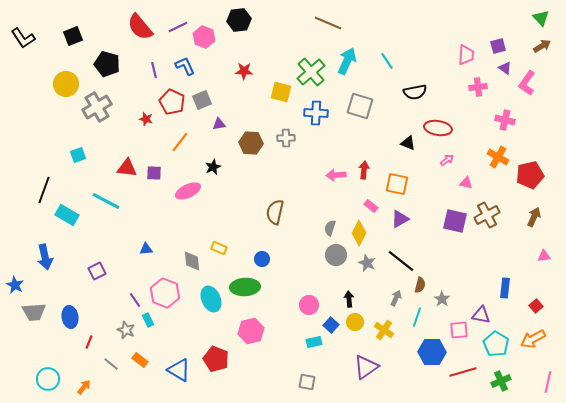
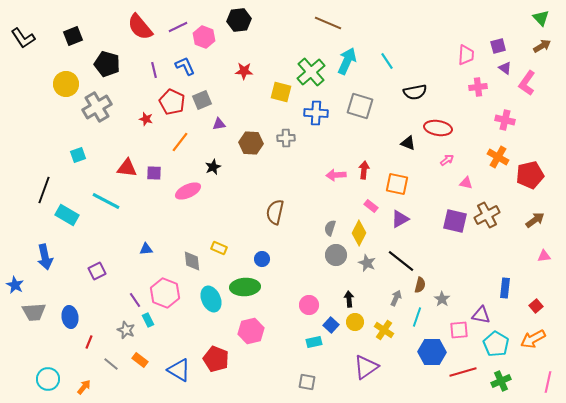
brown arrow at (534, 217): moved 1 px right, 3 px down; rotated 30 degrees clockwise
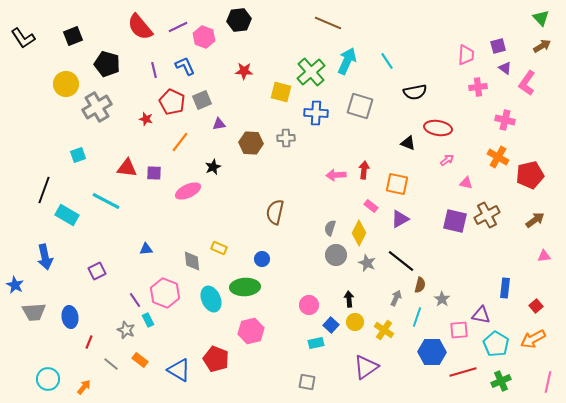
cyan rectangle at (314, 342): moved 2 px right, 1 px down
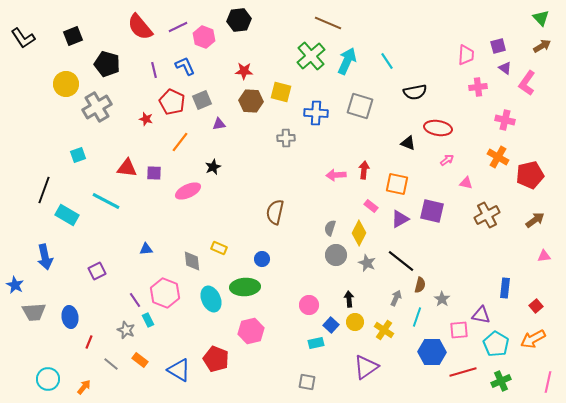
green cross at (311, 72): moved 16 px up
brown hexagon at (251, 143): moved 42 px up
purple square at (455, 221): moved 23 px left, 10 px up
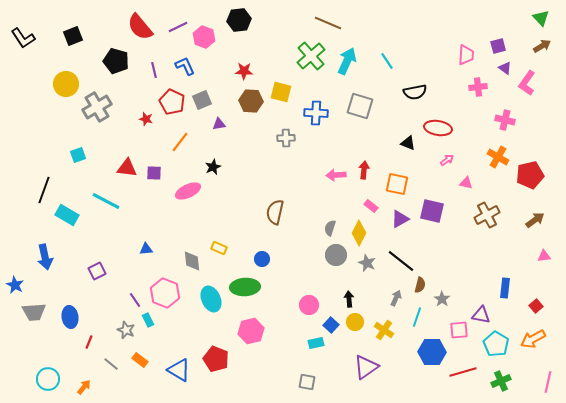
black pentagon at (107, 64): moved 9 px right, 3 px up
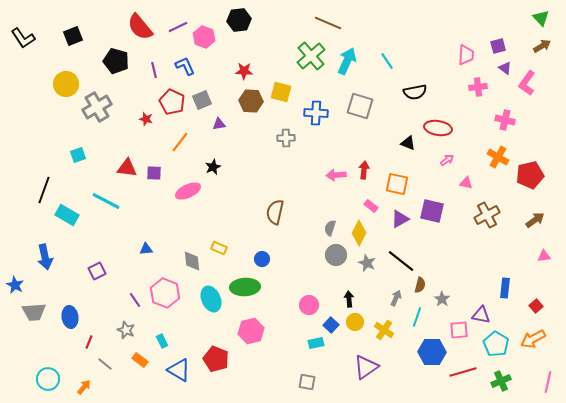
cyan rectangle at (148, 320): moved 14 px right, 21 px down
gray line at (111, 364): moved 6 px left
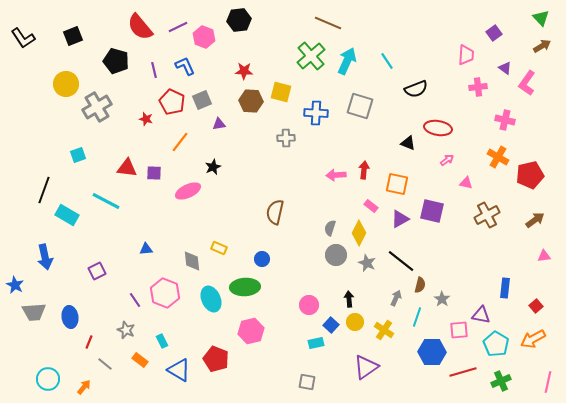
purple square at (498, 46): moved 4 px left, 13 px up; rotated 21 degrees counterclockwise
black semicircle at (415, 92): moved 1 px right, 3 px up; rotated 10 degrees counterclockwise
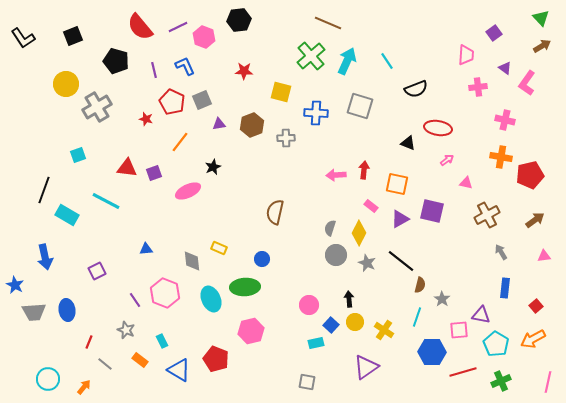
brown hexagon at (251, 101): moved 1 px right, 24 px down; rotated 25 degrees counterclockwise
orange cross at (498, 157): moved 3 px right; rotated 20 degrees counterclockwise
purple square at (154, 173): rotated 21 degrees counterclockwise
gray arrow at (396, 298): moved 105 px right, 46 px up; rotated 56 degrees counterclockwise
blue ellipse at (70, 317): moved 3 px left, 7 px up
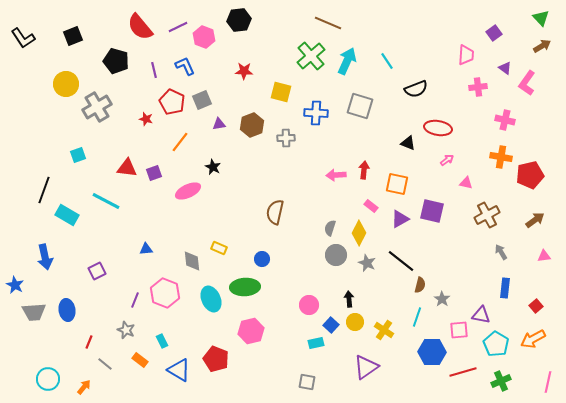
black star at (213, 167): rotated 21 degrees counterclockwise
purple line at (135, 300): rotated 56 degrees clockwise
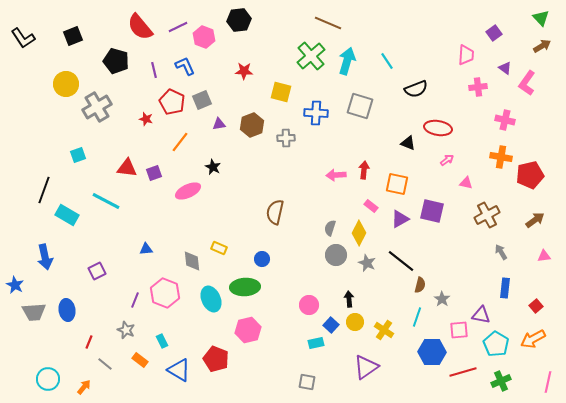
cyan arrow at (347, 61): rotated 8 degrees counterclockwise
pink hexagon at (251, 331): moved 3 px left, 1 px up
